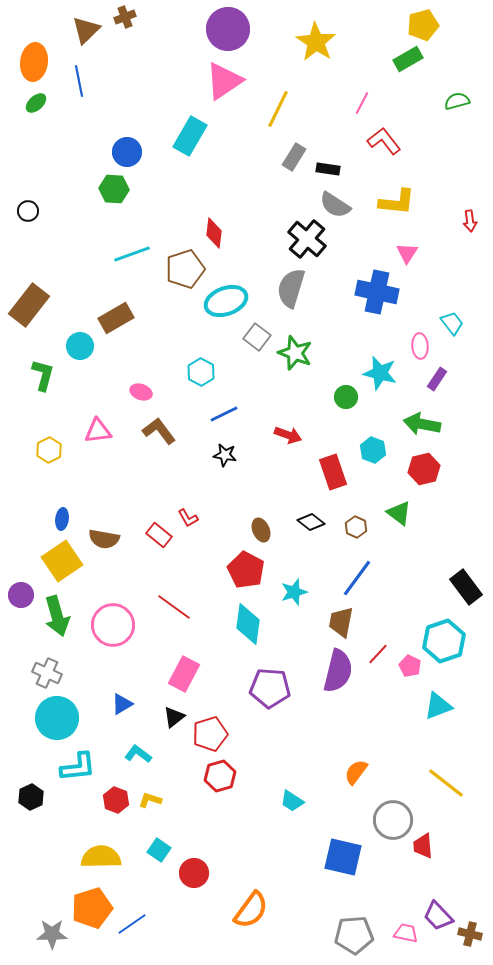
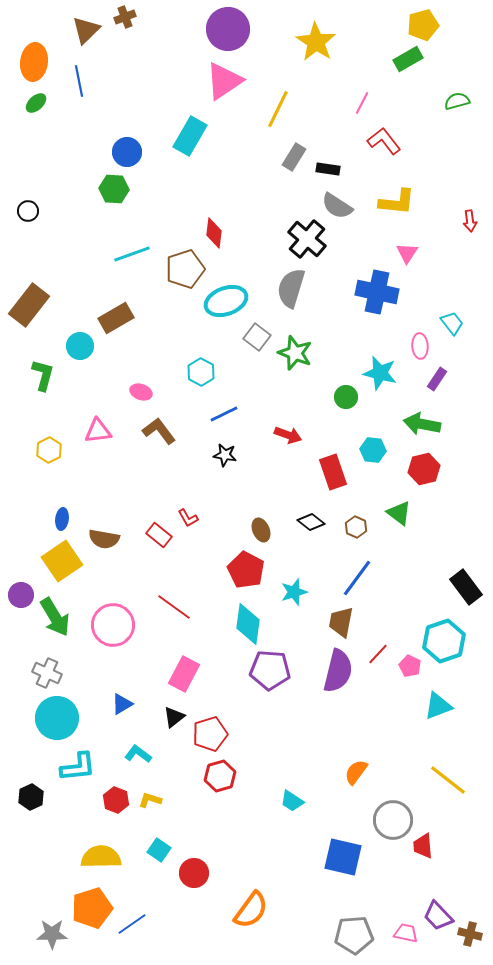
gray semicircle at (335, 205): moved 2 px right, 1 px down
cyan hexagon at (373, 450): rotated 15 degrees counterclockwise
green arrow at (57, 616): moved 2 px left, 1 px down; rotated 15 degrees counterclockwise
purple pentagon at (270, 688): moved 18 px up
yellow line at (446, 783): moved 2 px right, 3 px up
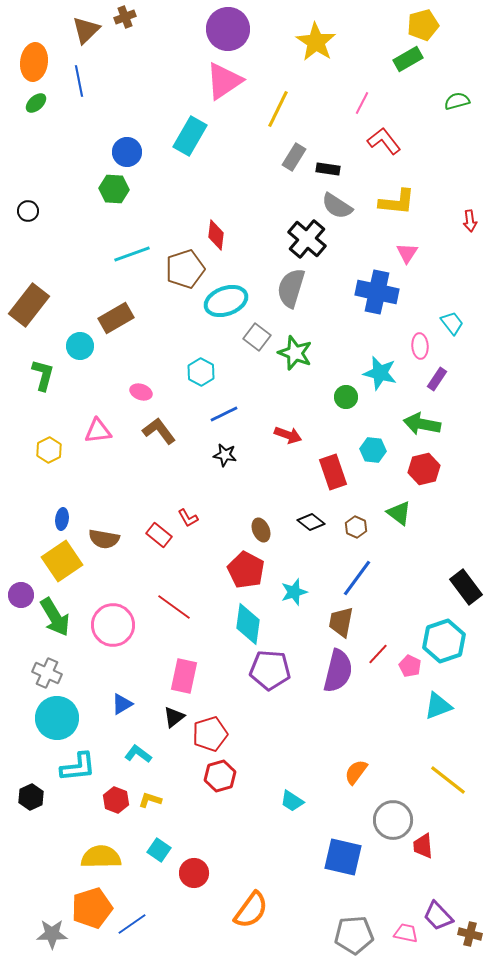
red diamond at (214, 233): moved 2 px right, 2 px down
pink rectangle at (184, 674): moved 2 px down; rotated 16 degrees counterclockwise
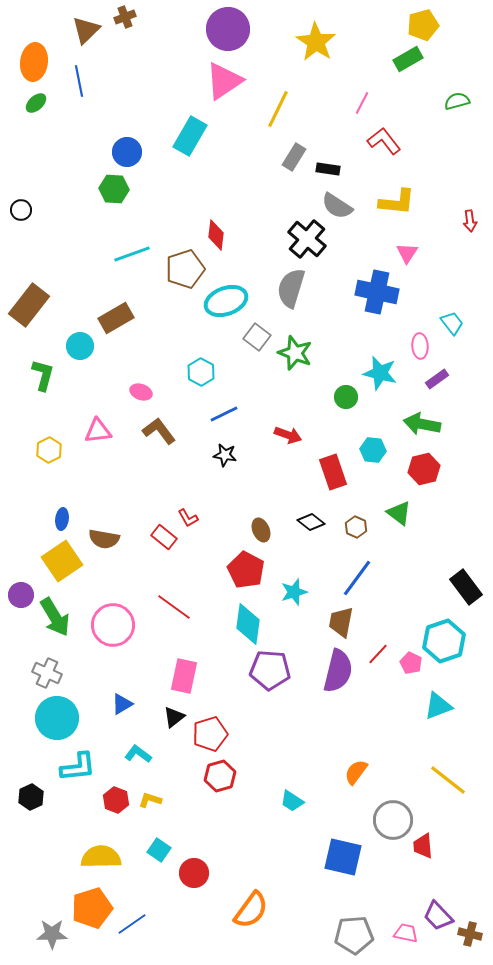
black circle at (28, 211): moved 7 px left, 1 px up
purple rectangle at (437, 379): rotated 20 degrees clockwise
red rectangle at (159, 535): moved 5 px right, 2 px down
pink pentagon at (410, 666): moved 1 px right, 3 px up
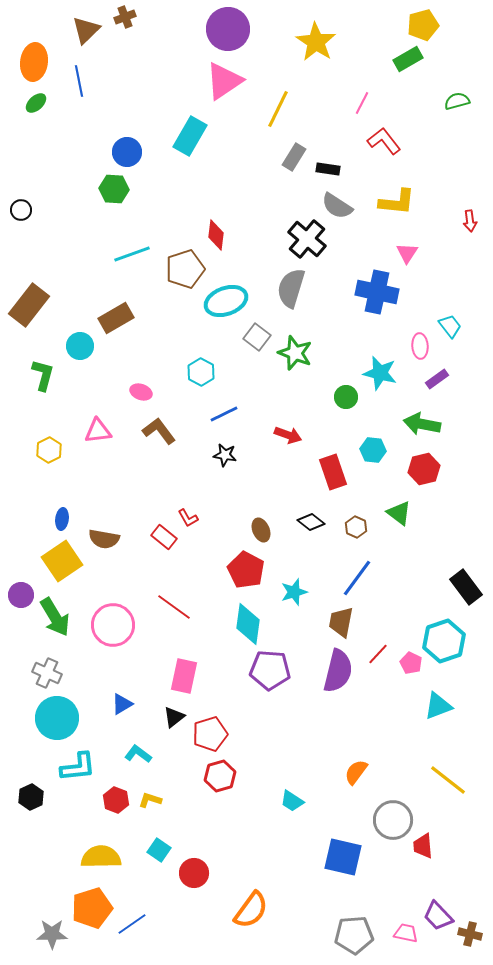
cyan trapezoid at (452, 323): moved 2 px left, 3 px down
